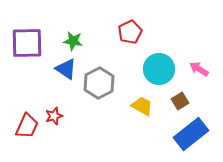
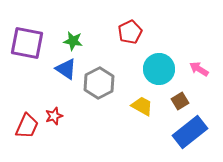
purple square: rotated 12 degrees clockwise
blue rectangle: moved 1 px left, 2 px up
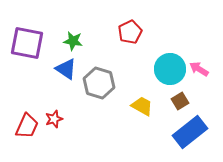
cyan circle: moved 11 px right
gray hexagon: rotated 16 degrees counterclockwise
red star: moved 3 px down
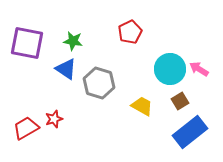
red trapezoid: moved 1 px left, 2 px down; rotated 144 degrees counterclockwise
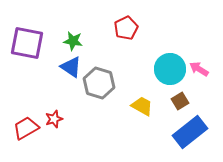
red pentagon: moved 4 px left, 4 px up
blue triangle: moved 5 px right, 2 px up
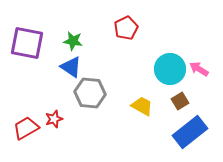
gray hexagon: moved 9 px left, 10 px down; rotated 12 degrees counterclockwise
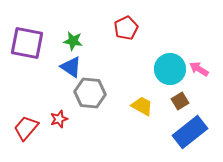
red star: moved 5 px right
red trapezoid: rotated 20 degrees counterclockwise
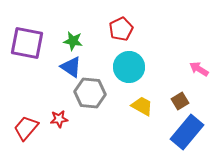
red pentagon: moved 5 px left, 1 px down
cyan circle: moved 41 px left, 2 px up
red star: rotated 12 degrees clockwise
blue rectangle: moved 3 px left; rotated 12 degrees counterclockwise
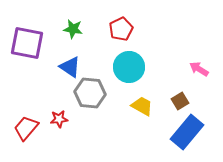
green star: moved 12 px up
blue triangle: moved 1 px left
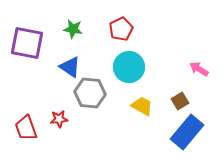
red trapezoid: rotated 60 degrees counterclockwise
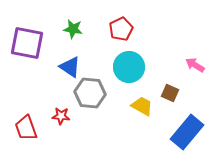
pink arrow: moved 4 px left, 4 px up
brown square: moved 10 px left, 8 px up; rotated 36 degrees counterclockwise
red star: moved 2 px right, 3 px up; rotated 12 degrees clockwise
